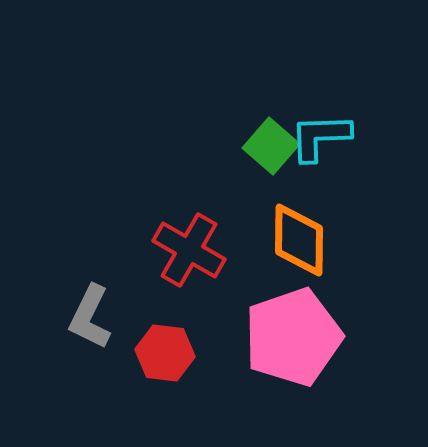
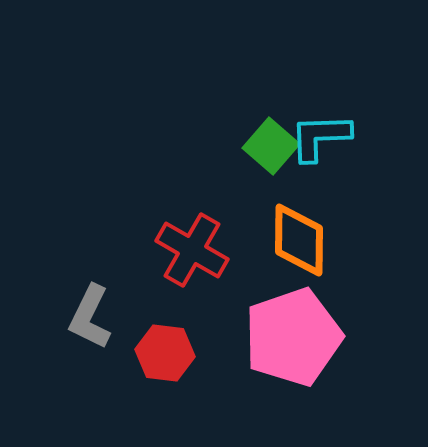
red cross: moved 3 px right
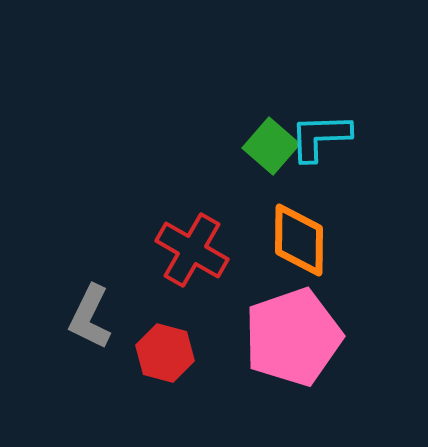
red hexagon: rotated 8 degrees clockwise
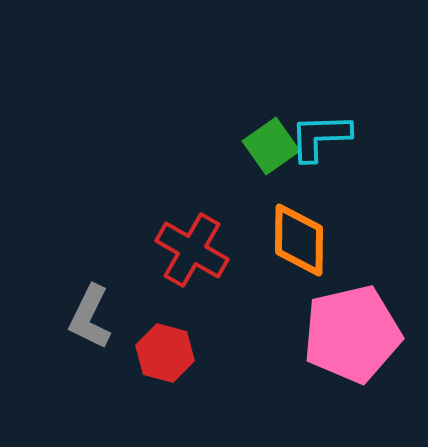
green square: rotated 14 degrees clockwise
pink pentagon: moved 59 px right, 3 px up; rotated 6 degrees clockwise
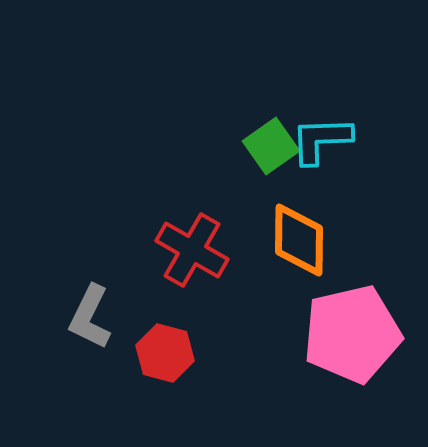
cyan L-shape: moved 1 px right, 3 px down
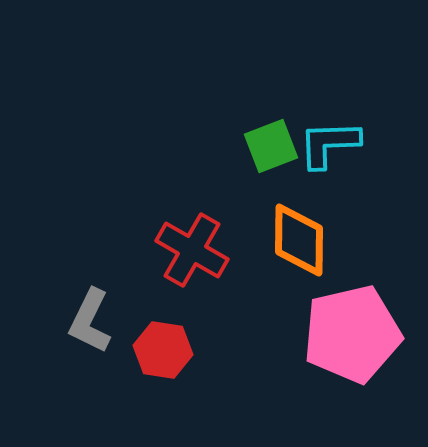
cyan L-shape: moved 8 px right, 4 px down
green square: rotated 14 degrees clockwise
gray L-shape: moved 4 px down
red hexagon: moved 2 px left, 3 px up; rotated 6 degrees counterclockwise
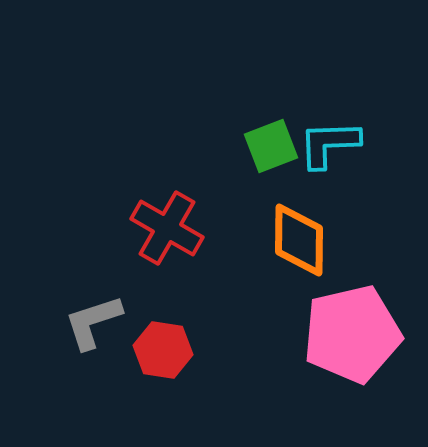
red cross: moved 25 px left, 22 px up
gray L-shape: moved 3 px right, 1 px down; rotated 46 degrees clockwise
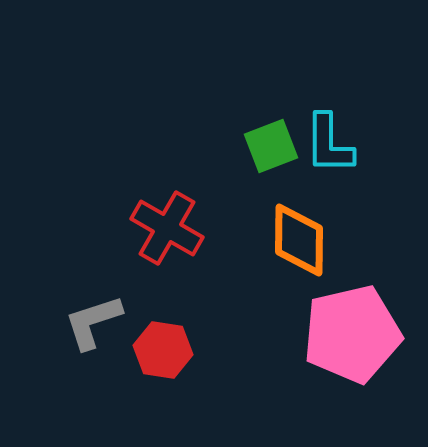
cyan L-shape: rotated 88 degrees counterclockwise
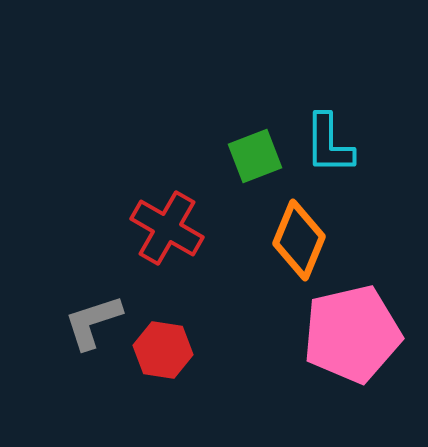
green square: moved 16 px left, 10 px down
orange diamond: rotated 22 degrees clockwise
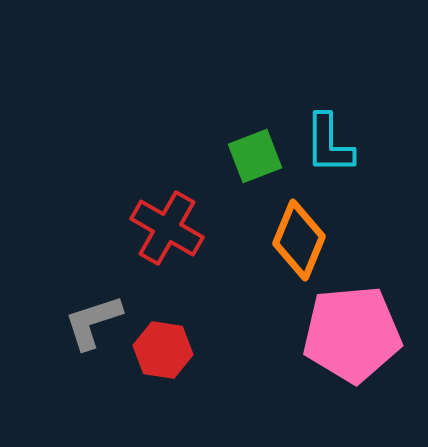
pink pentagon: rotated 8 degrees clockwise
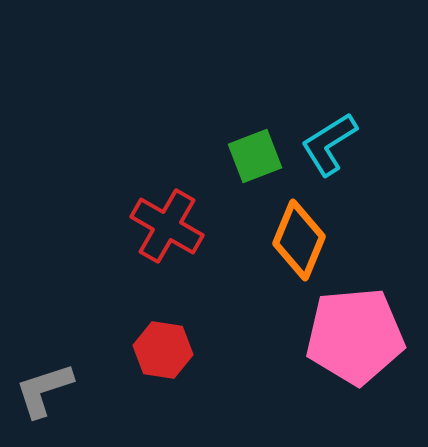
cyan L-shape: rotated 58 degrees clockwise
red cross: moved 2 px up
gray L-shape: moved 49 px left, 68 px down
pink pentagon: moved 3 px right, 2 px down
